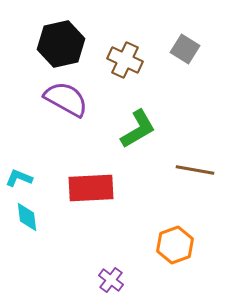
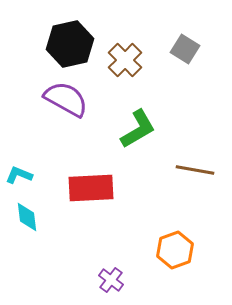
black hexagon: moved 9 px right
brown cross: rotated 20 degrees clockwise
cyan L-shape: moved 3 px up
orange hexagon: moved 5 px down
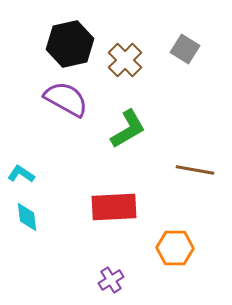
green L-shape: moved 10 px left
cyan L-shape: moved 2 px right, 1 px up; rotated 12 degrees clockwise
red rectangle: moved 23 px right, 19 px down
orange hexagon: moved 2 px up; rotated 21 degrees clockwise
purple cross: rotated 20 degrees clockwise
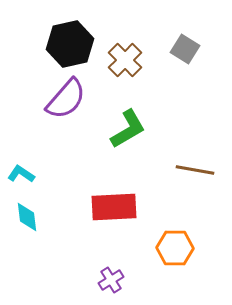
purple semicircle: rotated 102 degrees clockwise
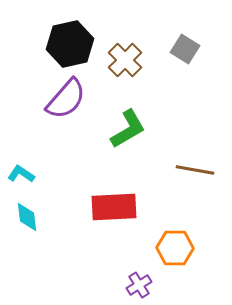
purple cross: moved 28 px right, 5 px down
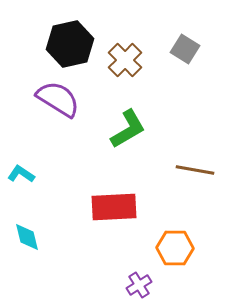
purple semicircle: moved 8 px left; rotated 99 degrees counterclockwise
cyan diamond: moved 20 px down; rotated 8 degrees counterclockwise
